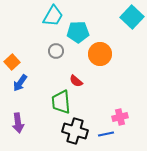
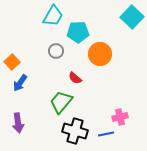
red semicircle: moved 1 px left, 3 px up
green trapezoid: rotated 45 degrees clockwise
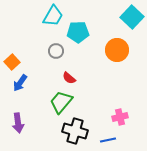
orange circle: moved 17 px right, 4 px up
red semicircle: moved 6 px left
blue line: moved 2 px right, 6 px down
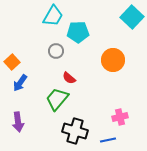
orange circle: moved 4 px left, 10 px down
green trapezoid: moved 4 px left, 3 px up
purple arrow: moved 1 px up
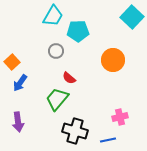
cyan pentagon: moved 1 px up
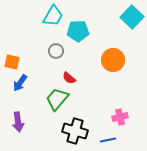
orange square: rotated 35 degrees counterclockwise
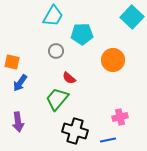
cyan pentagon: moved 4 px right, 3 px down
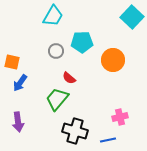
cyan pentagon: moved 8 px down
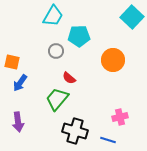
cyan pentagon: moved 3 px left, 6 px up
blue line: rotated 28 degrees clockwise
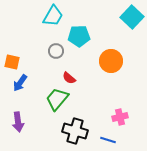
orange circle: moved 2 px left, 1 px down
